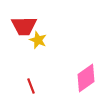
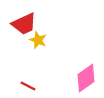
red trapezoid: moved 2 px up; rotated 24 degrees counterclockwise
red line: moved 3 px left; rotated 42 degrees counterclockwise
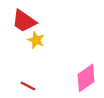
red trapezoid: moved 3 px up; rotated 60 degrees clockwise
yellow star: moved 2 px left
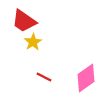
yellow star: moved 3 px left, 2 px down; rotated 18 degrees clockwise
red line: moved 16 px right, 9 px up
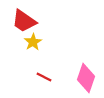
pink diamond: rotated 36 degrees counterclockwise
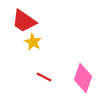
yellow star: rotated 12 degrees counterclockwise
pink diamond: moved 3 px left
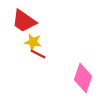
yellow star: rotated 18 degrees counterclockwise
red line: moved 6 px left, 23 px up
